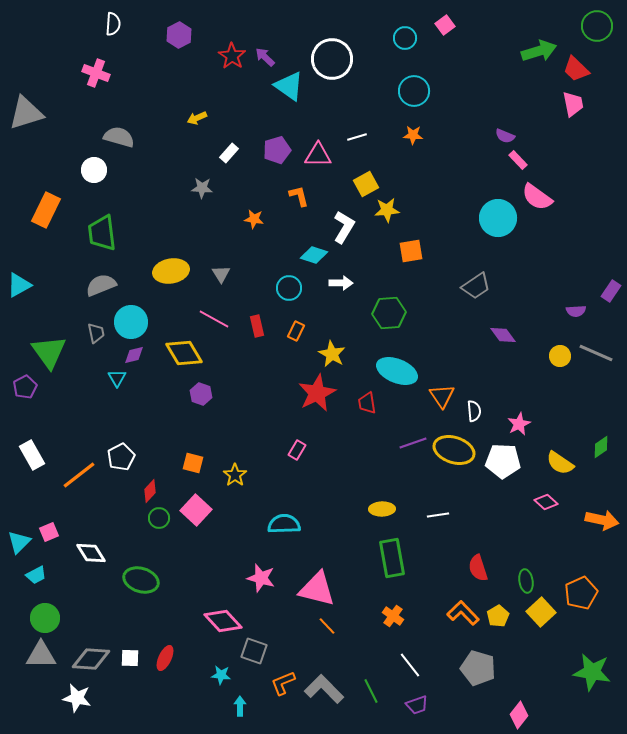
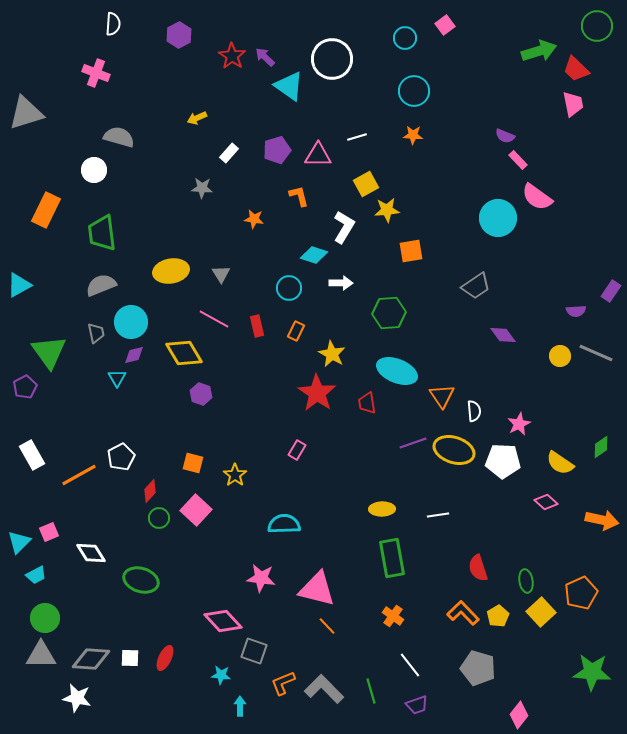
red star at (317, 393): rotated 12 degrees counterclockwise
orange line at (79, 475): rotated 9 degrees clockwise
pink star at (261, 578): rotated 8 degrees counterclockwise
green star at (592, 672): rotated 6 degrees counterclockwise
green line at (371, 691): rotated 10 degrees clockwise
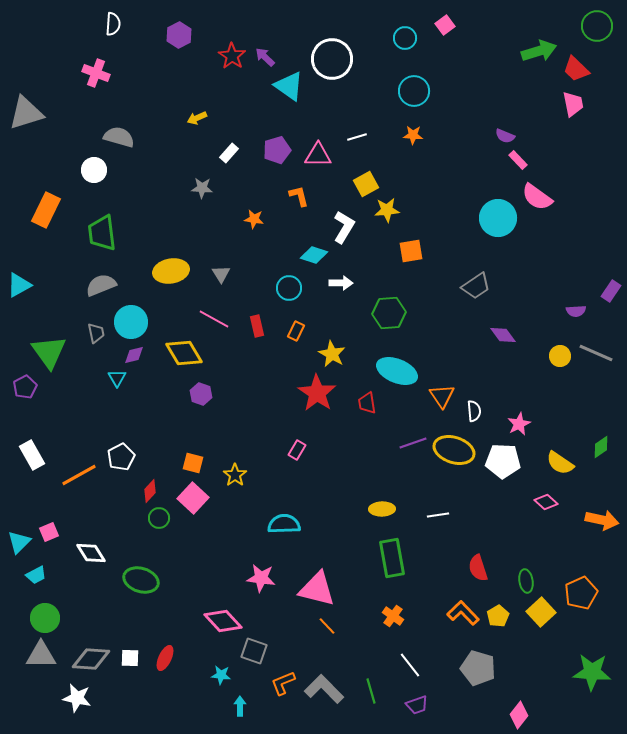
pink square at (196, 510): moved 3 px left, 12 px up
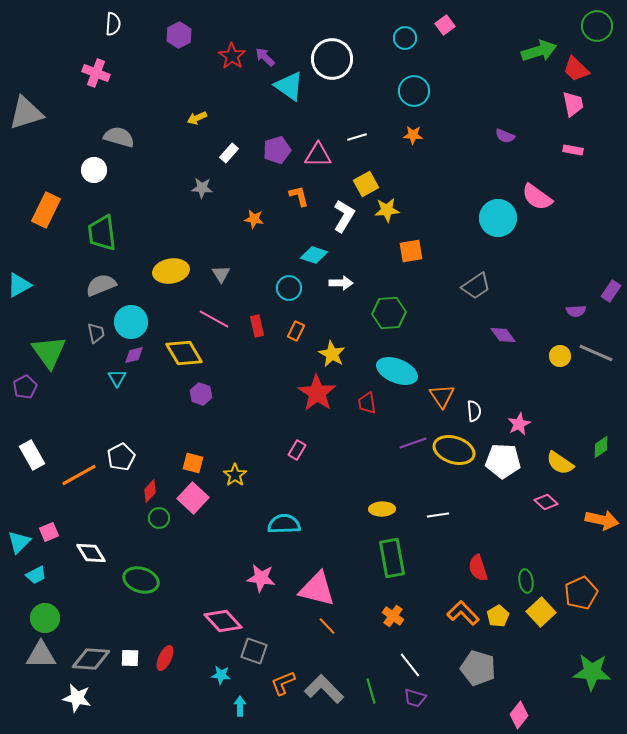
pink rectangle at (518, 160): moved 55 px right, 10 px up; rotated 36 degrees counterclockwise
white L-shape at (344, 227): moved 11 px up
purple trapezoid at (417, 705): moved 2 px left, 7 px up; rotated 35 degrees clockwise
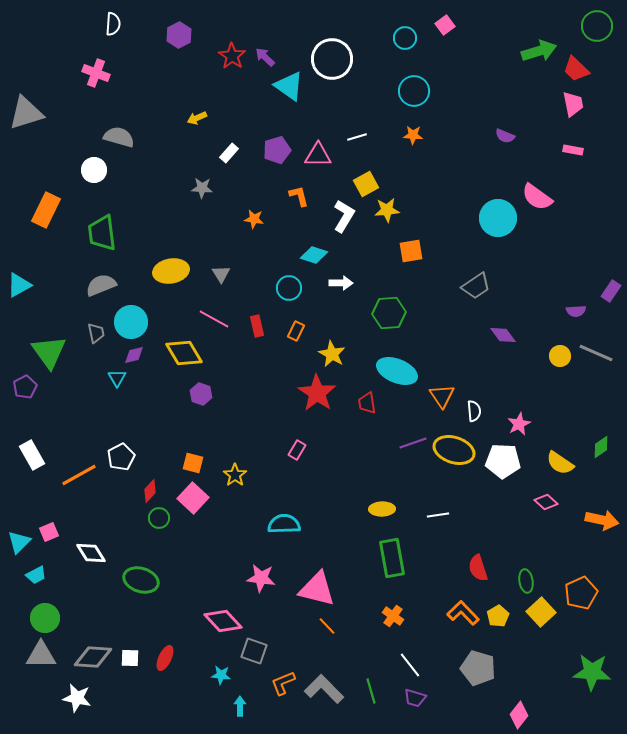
gray diamond at (91, 659): moved 2 px right, 2 px up
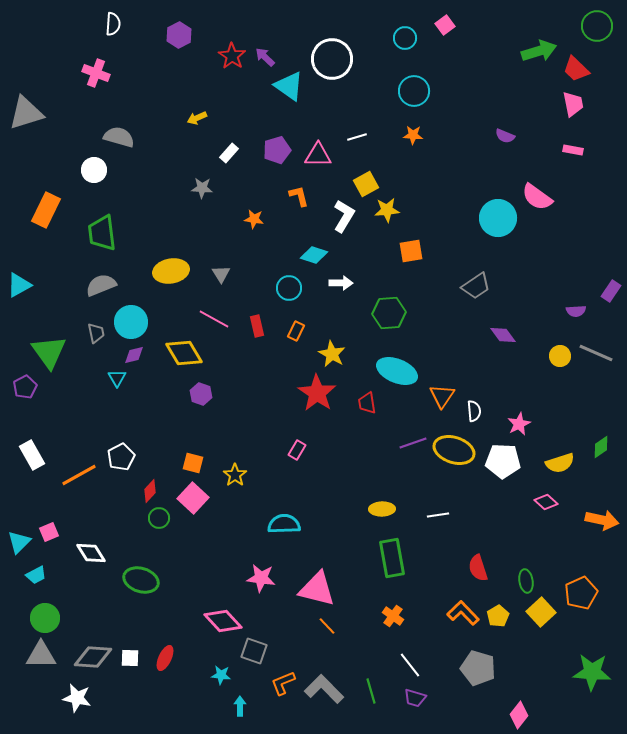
orange triangle at (442, 396): rotated 8 degrees clockwise
yellow semicircle at (560, 463): rotated 52 degrees counterclockwise
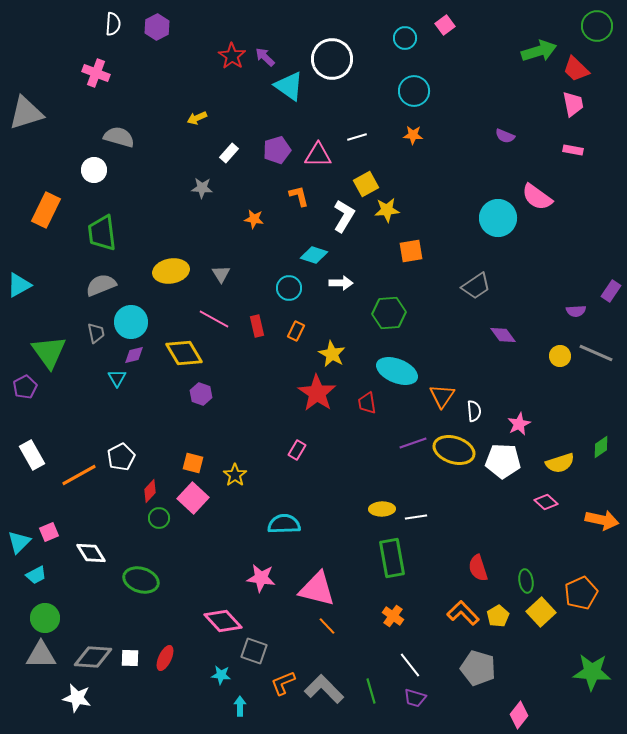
purple hexagon at (179, 35): moved 22 px left, 8 px up
white line at (438, 515): moved 22 px left, 2 px down
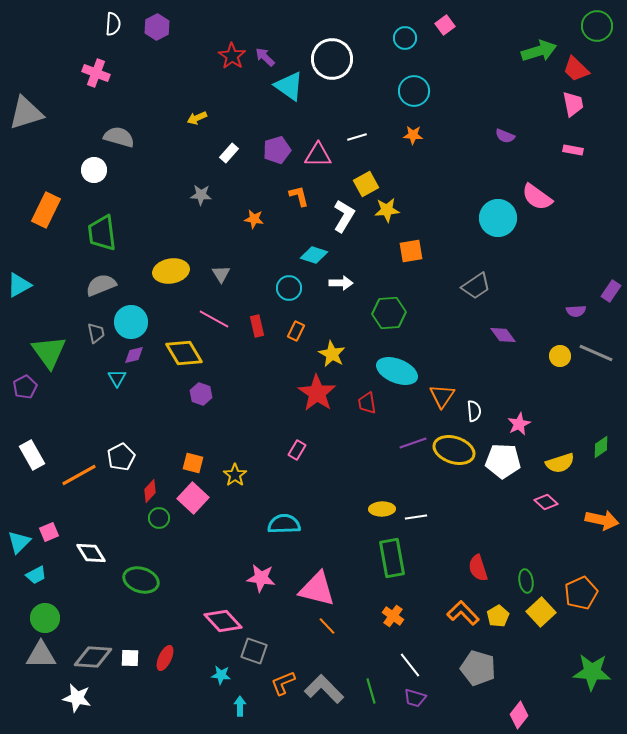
gray star at (202, 188): moved 1 px left, 7 px down
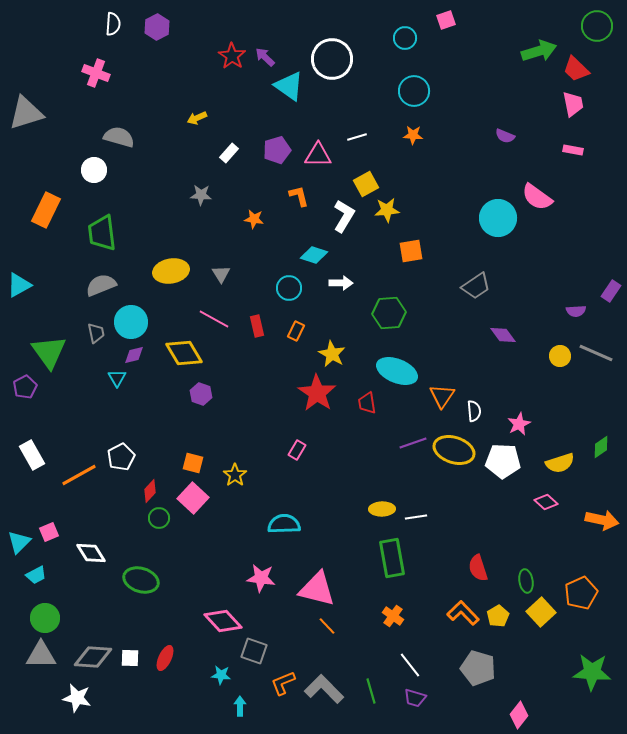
pink square at (445, 25): moved 1 px right, 5 px up; rotated 18 degrees clockwise
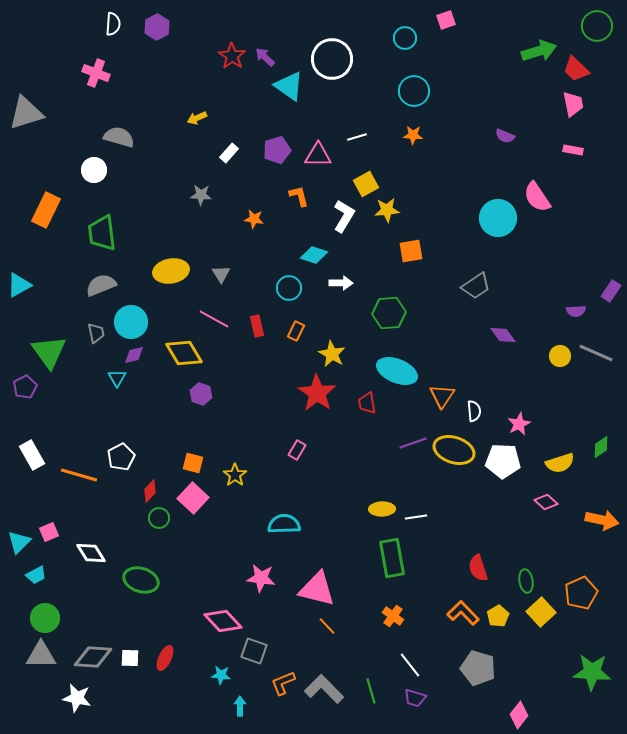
pink semicircle at (537, 197): rotated 20 degrees clockwise
orange line at (79, 475): rotated 45 degrees clockwise
